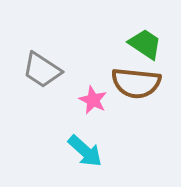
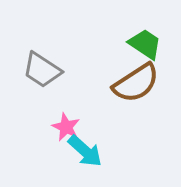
brown semicircle: rotated 39 degrees counterclockwise
pink star: moved 27 px left, 27 px down
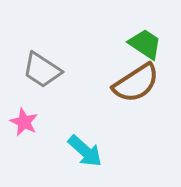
pink star: moved 42 px left, 5 px up
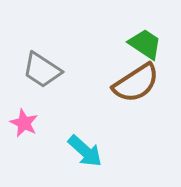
pink star: moved 1 px down
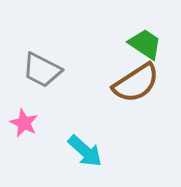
gray trapezoid: rotated 6 degrees counterclockwise
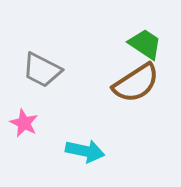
cyan arrow: rotated 30 degrees counterclockwise
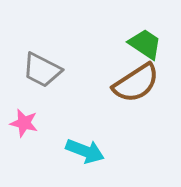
pink star: rotated 12 degrees counterclockwise
cyan arrow: rotated 9 degrees clockwise
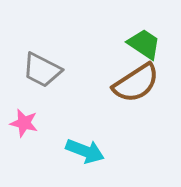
green trapezoid: moved 1 px left
